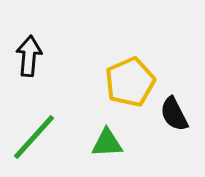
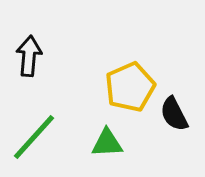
yellow pentagon: moved 5 px down
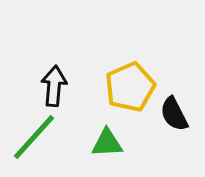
black arrow: moved 25 px right, 30 px down
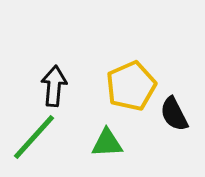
yellow pentagon: moved 1 px right, 1 px up
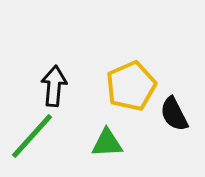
green line: moved 2 px left, 1 px up
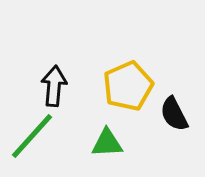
yellow pentagon: moved 3 px left
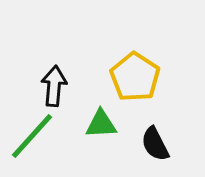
yellow pentagon: moved 7 px right, 9 px up; rotated 15 degrees counterclockwise
black semicircle: moved 19 px left, 30 px down
green triangle: moved 6 px left, 19 px up
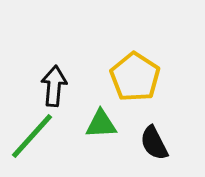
black semicircle: moved 1 px left, 1 px up
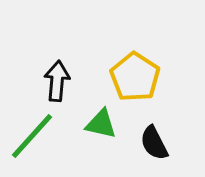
black arrow: moved 3 px right, 5 px up
green triangle: rotated 16 degrees clockwise
